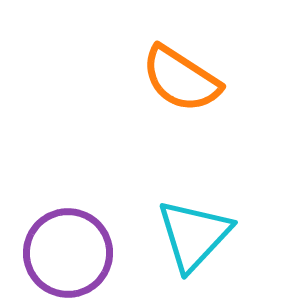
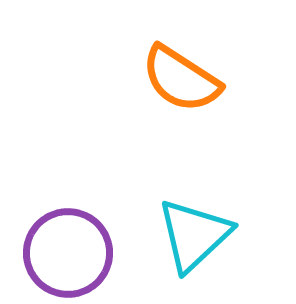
cyan triangle: rotated 4 degrees clockwise
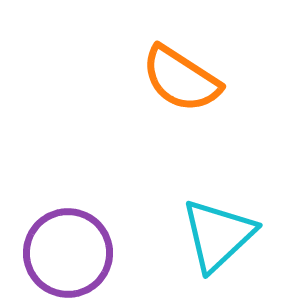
cyan triangle: moved 24 px right
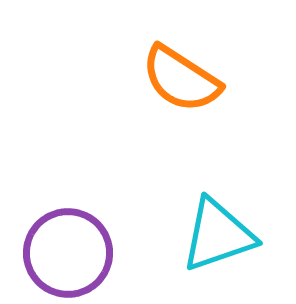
cyan triangle: rotated 24 degrees clockwise
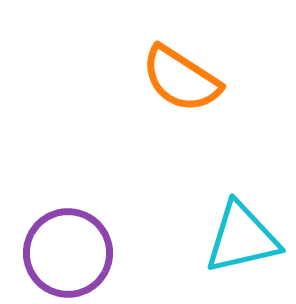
cyan triangle: moved 24 px right, 3 px down; rotated 6 degrees clockwise
